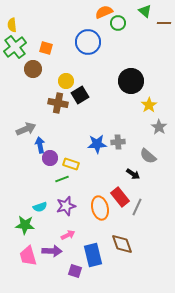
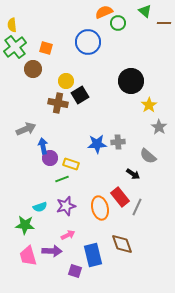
blue arrow: moved 3 px right, 1 px down
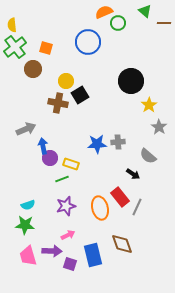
cyan semicircle: moved 12 px left, 2 px up
purple square: moved 5 px left, 7 px up
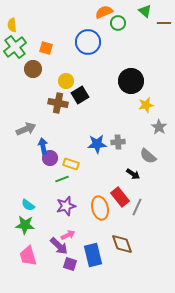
yellow star: moved 3 px left; rotated 21 degrees clockwise
cyan semicircle: rotated 56 degrees clockwise
purple arrow: moved 7 px right, 5 px up; rotated 42 degrees clockwise
